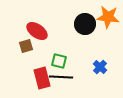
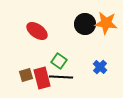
orange star: moved 2 px left, 6 px down
brown square: moved 29 px down
green square: rotated 21 degrees clockwise
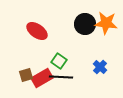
red rectangle: rotated 75 degrees clockwise
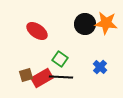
green square: moved 1 px right, 2 px up
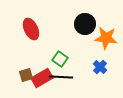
orange star: moved 15 px down
red ellipse: moved 6 px left, 2 px up; rotated 30 degrees clockwise
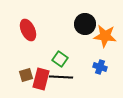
red ellipse: moved 3 px left, 1 px down
orange star: moved 1 px left, 2 px up
blue cross: rotated 24 degrees counterclockwise
red rectangle: moved 1 px left, 1 px down; rotated 45 degrees counterclockwise
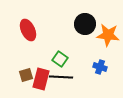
orange star: moved 3 px right, 1 px up
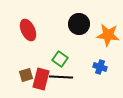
black circle: moved 6 px left
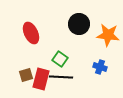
red ellipse: moved 3 px right, 3 px down
